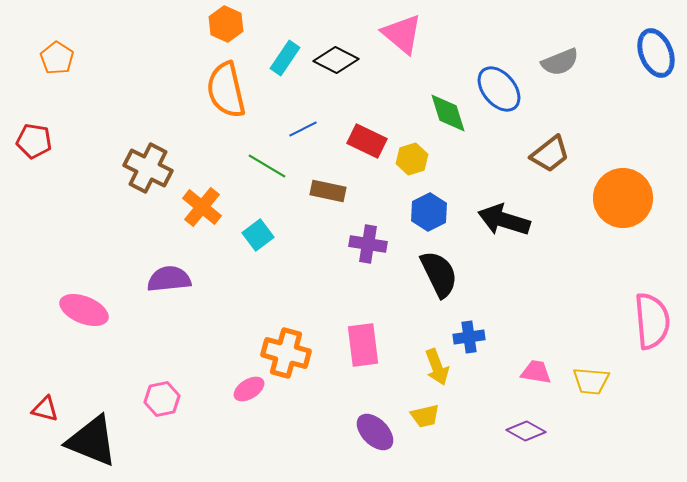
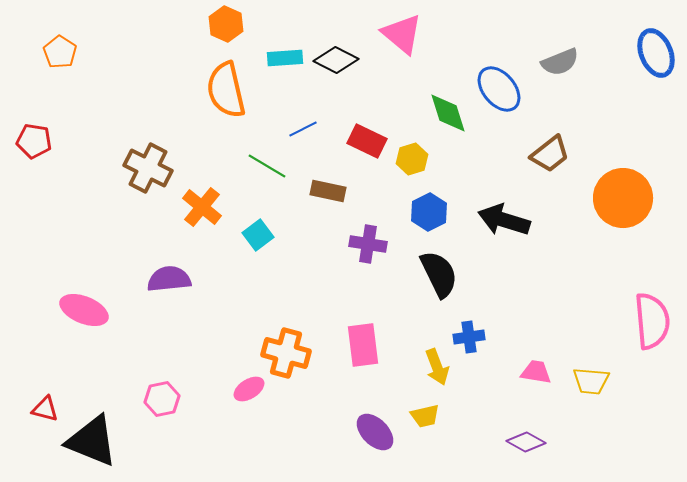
orange pentagon at (57, 58): moved 3 px right, 6 px up
cyan rectangle at (285, 58): rotated 52 degrees clockwise
purple diamond at (526, 431): moved 11 px down
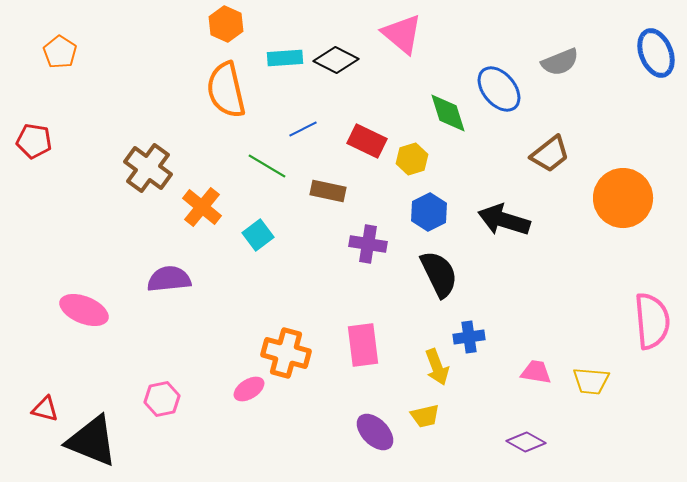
brown cross at (148, 168): rotated 9 degrees clockwise
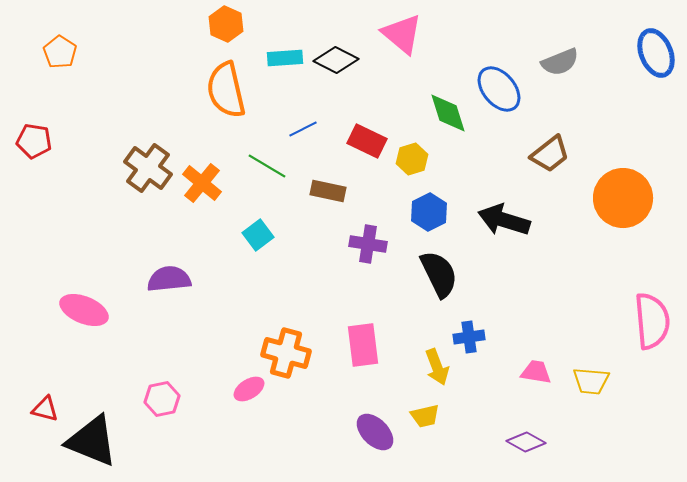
orange cross at (202, 207): moved 24 px up
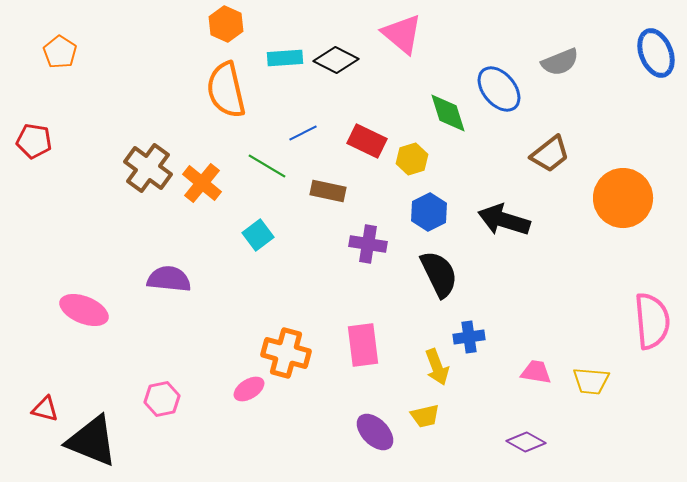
blue line at (303, 129): moved 4 px down
purple semicircle at (169, 279): rotated 12 degrees clockwise
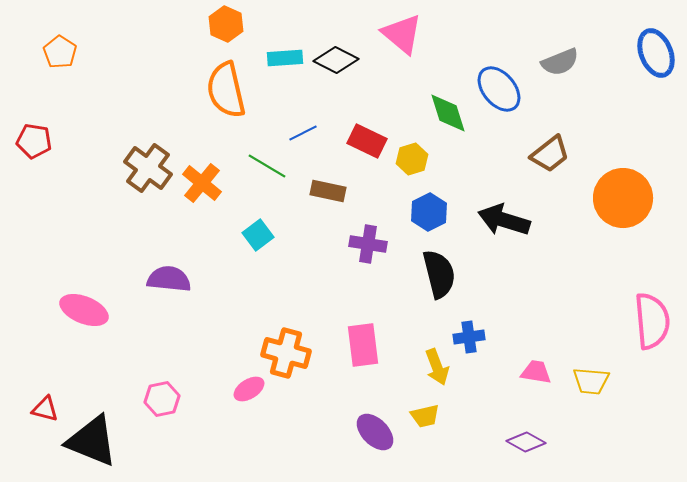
black semicircle at (439, 274): rotated 12 degrees clockwise
